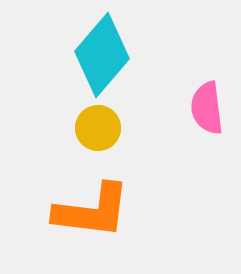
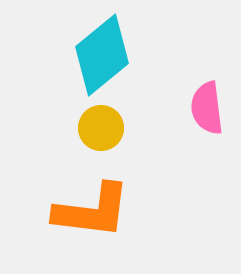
cyan diamond: rotated 10 degrees clockwise
yellow circle: moved 3 px right
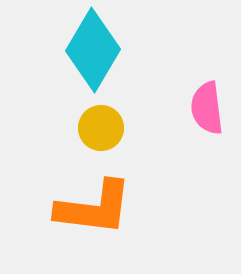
cyan diamond: moved 9 px left, 5 px up; rotated 20 degrees counterclockwise
orange L-shape: moved 2 px right, 3 px up
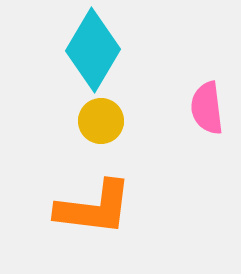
yellow circle: moved 7 px up
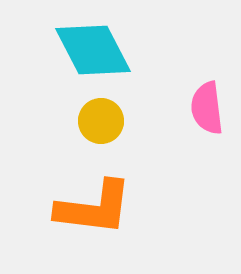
cyan diamond: rotated 58 degrees counterclockwise
